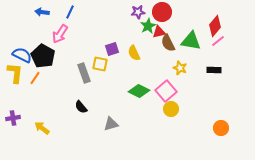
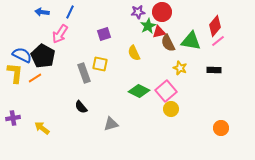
purple square: moved 8 px left, 15 px up
orange line: rotated 24 degrees clockwise
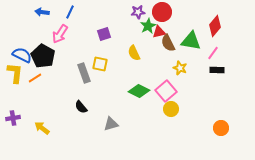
pink line: moved 5 px left, 12 px down; rotated 16 degrees counterclockwise
black rectangle: moved 3 px right
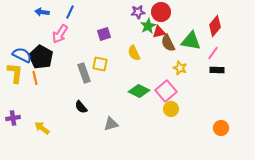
red circle: moved 1 px left
black pentagon: moved 2 px left, 1 px down
orange line: rotated 72 degrees counterclockwise
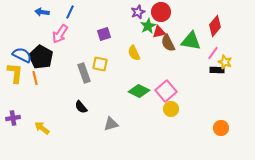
purple star: rotated 16 degrees counterclockwise
yellow star: moved 45 px right, 6 px up
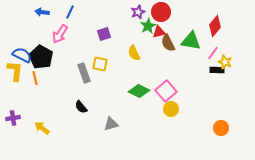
yellow L-shape: moved 2 px up
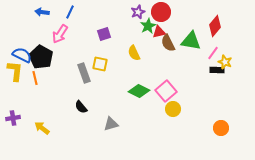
yellow circle: moved 2 px right
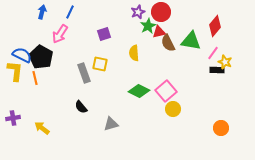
blue arrow: rotated 96 degrees clockwise
yellow semicircle: rotated 21 degrees clockwise
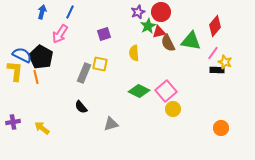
gray rectangle: rotated 42 degrees clockwise
orange line: moved 1 px right, 1 px up
purple cross: moved 4 px down
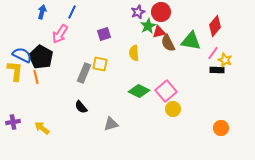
blue line: moved 2 px right
yellow star: moved 2 px up
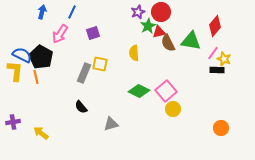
purple square: moved 11 px left, 1 px up
yellow star: moved 1 px left, 1 px up
yellow arrow: moved 1 px left, 5 px down
